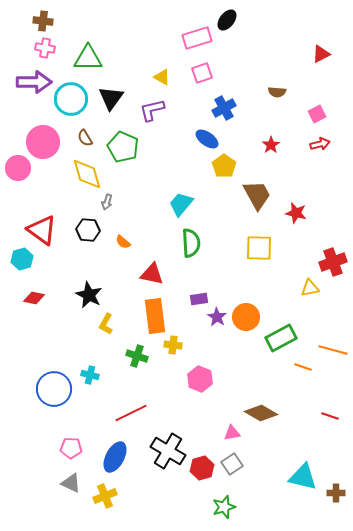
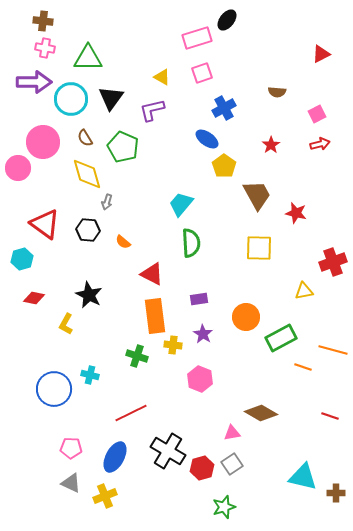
red triangle at (42, 230): moved 3 px right, 6 px up
red triangle at (152, 274): rotated 15 degrees clockwise
yellow triangle at (310, 288): moved 6 px left, 3 px down
purple star at (217, 317): moved 14 px left, 17 px down
yellow L-shape at (106, 324): moved 40 px left
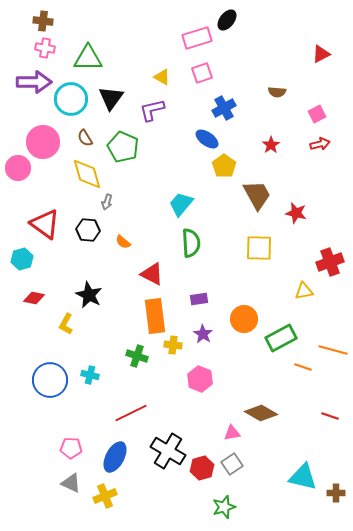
red cross at (333, 262): moved 3 px left
orange circle at (246, 317): moved 2 px left, 2 px down
blue circle at (54, 389): moved 4 px left, 9 px up
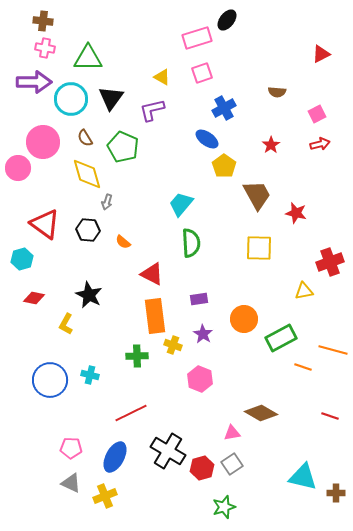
yellow cross at (173, 345): rotated 12 degrees clockwise
green cross at (137, 356): rotated 20 degrees counterclockwise
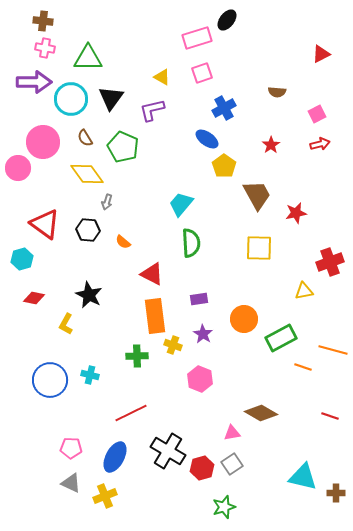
yellow diamond at (87, 174): rotated 20 degrees counterclockwise
red star at (296, 213): rotated 25 degrees counterclockwise
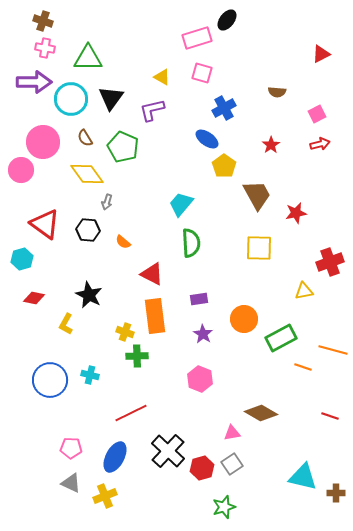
brown cross at (43, 21): rotated 12 degrees clockwise
pink square at (202, 73): rotated 35 degrees clockwise
pink circle at (18, 168): moved 3 px right, 2 px down
yellow cross at (173, 345): moved 48 px left, 13 px up
black cross at (168, 451): rotated 12 degrees clockwise
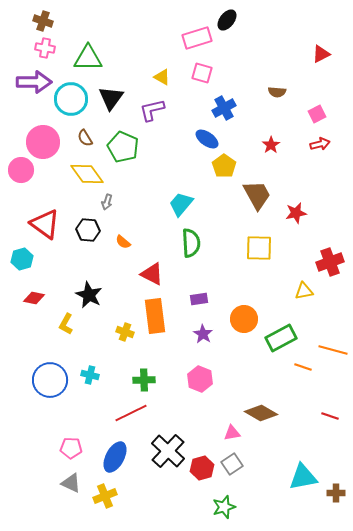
green cross at (137, 356): moved 7 px right, 24 px down
cyan triangle at (303, 477): rotated 24 degrees counterclockwise
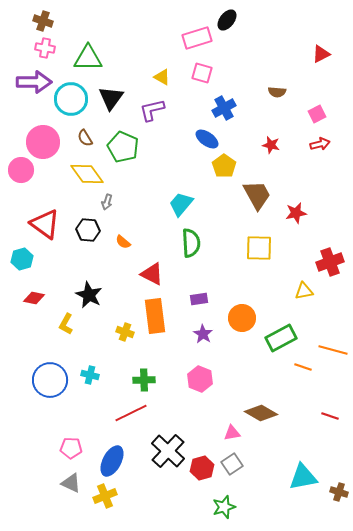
red star at (271, 145): rotated 24 degrees counterclockwise
orange circle at (244, 319): moved 2 px left, 1 px up
blue ellipse at (115, 457): moved 3 px left, 4 px down
brown cross at (336, 493): moved 3 px right, 1 px up; rotated 18 degrees clockwise
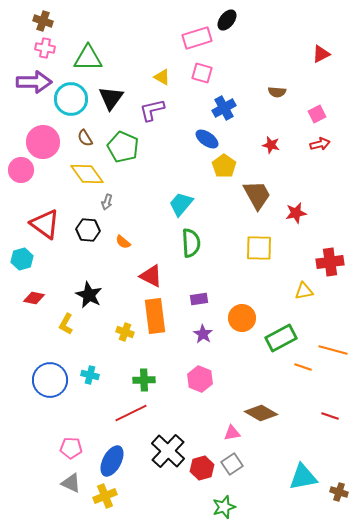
red cross at (330, 262): rotated 12 degrees clockwise
red triangle at (152, 274): moved 1 px left, 2 px down
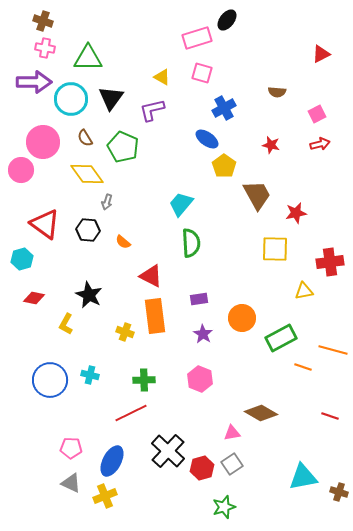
yellow square at (259, 248): moved 16 px right, 1 px down
